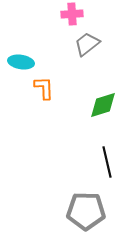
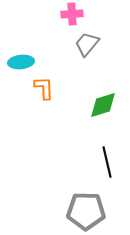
gray trapezoid: rotated 12 degrees counterclockwise
cyan ellipse: rotated 15 degrees counterclockwise
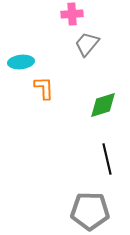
black line: moved 3 px up
gray pentagon: moved 4 px right
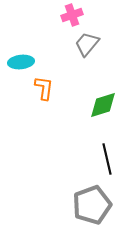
pink cross: moved 1 px down; rotated 15 degrees counterclockwise
orange L-shape: rotated 10 degrees clockwise
gray pentagon: moved 2 px right, 6 px up; rotated 21 degrees counterclockwise
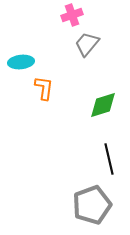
black line: moved 2 px right
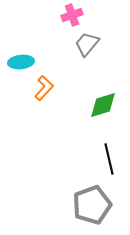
orange L-shape: rotated 35 degrees clockwise
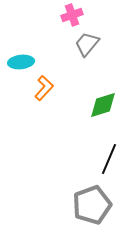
black line: rotated 36 degrees clockwise
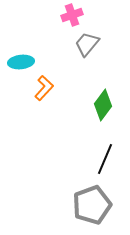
green diamond: rotated 36 degrees counterclockwise
black line: moved 4 px left
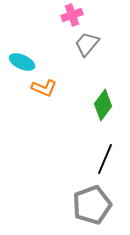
cyan ellipse: moved 1 px right; rotated 30 degrees clockwise
orange L-shape: rotated 70 degrees clockwise
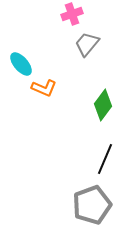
pink cross: moved 1 px up
cyan ellipse: moved 1 px left, 2 px down; rotated 25 degrees clockwise
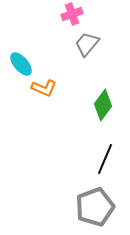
gray pentagon: moved 3 px right, 2 px down
